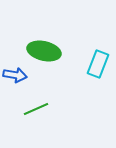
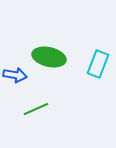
green ellipse: moved 5 px right, 6 px down
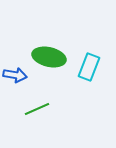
cyan rectangle: moved 9 px left, 3 px down
green line: moved 1 px right
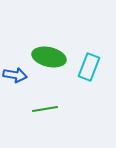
green line: moved 8 px right; rotated 15 degrees clockwise
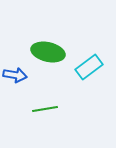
green ellipse: moved 1 px left, 5 px up
cyan rectangle: rotated 32 degrees clockwise
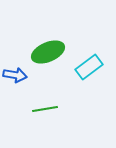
green ellipse: rotated 36 degrees counterclockwise
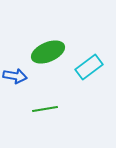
blue arrow: moved 1 px down
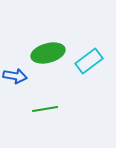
green ellipse: moved 1 px down; rotated 8 degrees clockwise
cyan rectangle: moved 6 px up
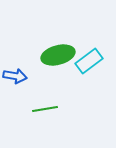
green ellipse: moved 10 px right, 2 px down
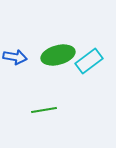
blue arrow: moved 19 px up
green line: moved 1 px left, 1 px down
